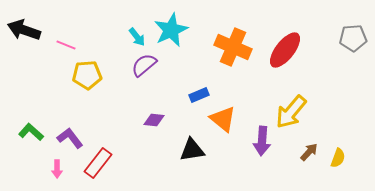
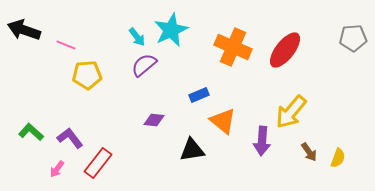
orange triangle: moved 2 px down
brown arrow: rotated 102 degrees clockwise
pink arrow: rotated 36 degrees clockwise
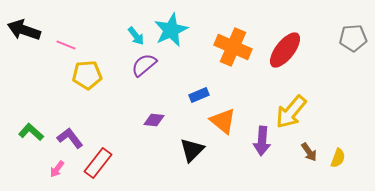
cyan arrow: moved 1 px left, 1 px up
black triangle: rotated 36 degrees counterclockwise
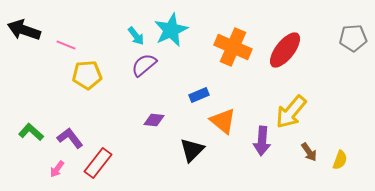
yellow semicircle: moved 2 px right, 2 px down
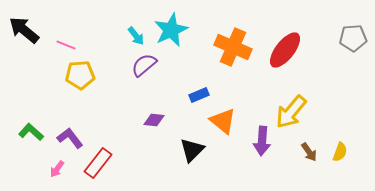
black arrow: rotated 20 degrees clockwise
yellow pentagon: moved 7 px left
yellow semicircle: moved 8 px up
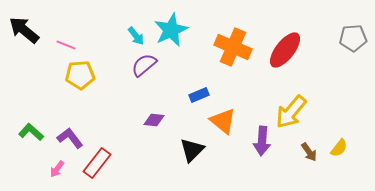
yellow semicircle: moved 1 px left, 4 px up; rotated 18 degrees clockwise
red rectangle: moved 1 px left
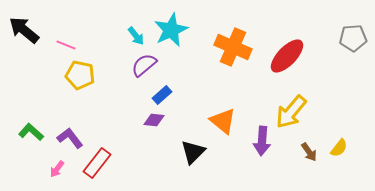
red ellipse: moved 2 px right, 6 px down; rotated 6 degrees clockwise
yellow pentagon: rotated 16 degrees clockwise
blue rectangle: moved 37 px left; rotated 18 degrees counterclockwise
black triangle: moved 1 px right, 2 px down
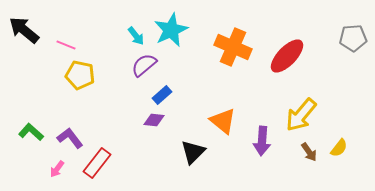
yellow arrow: moved 10 px right, 3 px down
